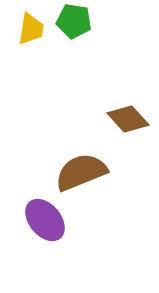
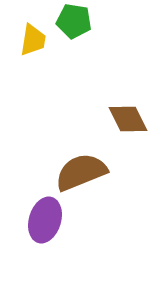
yellow trapezoid: moved 2 px right, 11 px down
brown diamond: rotated 15 degrees clockwise
purple ellipse: rotated 57 degrees clockwise
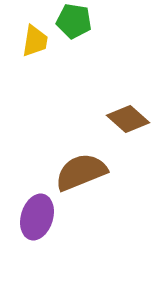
yellow trapezoid: moved 2 px right, 1 px down
brown diamond: rotated 21 degrees counterclockwise
purple ellipse: moved 8 px left, 3 px up
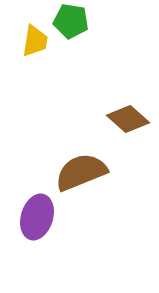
green pentagon: moved 3 px left
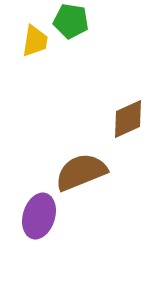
brown diamond: rotated 66 degrees counterclockwise
purple ellipse: moved 2 px right, 1 px up
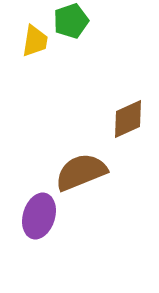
green pentagon: rotated 28 degrees counterclockwise
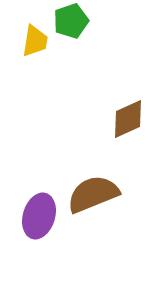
brown semicircle: moved 12 px right, 22 px down
